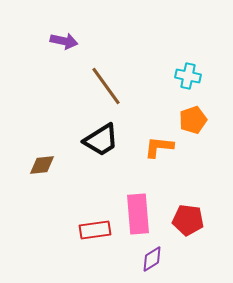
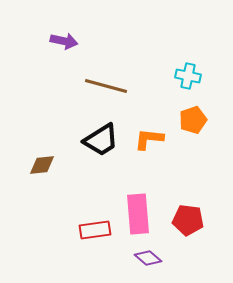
brown line: rotated 39 degrees counterclockwise
orange L-shape: moved 10 px left, 8 px up
purple diamond: moved 4 px left, 1 px up; rotated 72 degrees clockwise
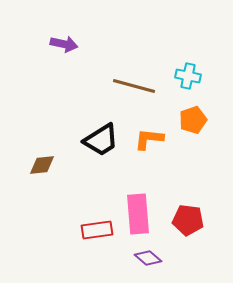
purple arrow: moved 3 px down
brown line: moved 28 px right
red rectangle: moved 2 px right
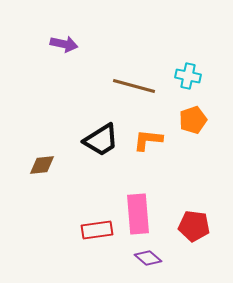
orange L-shape: moved 1 px left, 1 px down
red pentagon: moved 6 px right, 6 px down
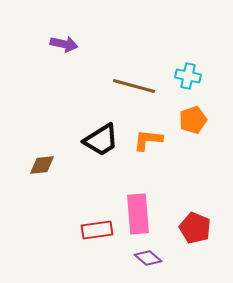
red pentagon: moved 1 px right, 2 px down; rotated 16 degrees clockwise
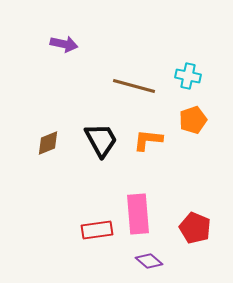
black trapezoid: rotated 87 degrees counterclockwise
brown diamond: moved 6 px right, 22 px up; rotated 16 degrees counterclockwise
purple diamond: moved 1 px right, 3 px down
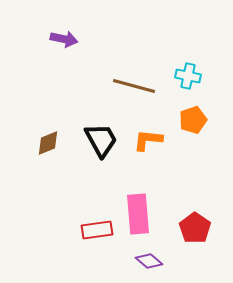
purple arrow: moved 5 px up
red pentagon: rotated 12 degrees clockwise
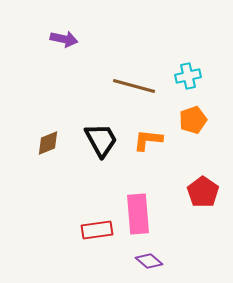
cyan cross: rotated 25 degrees counterclockwise
red pentagon: moved 8 px right, 36 px up
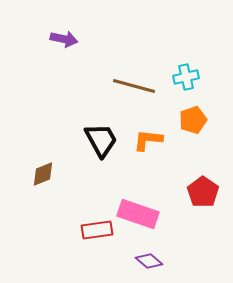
cyan cross: moved 2 px left, 1 px down
brown diamond: moved 5 px left, 31 px down
pink rectangle: rotated 66 degrees counterclockwise
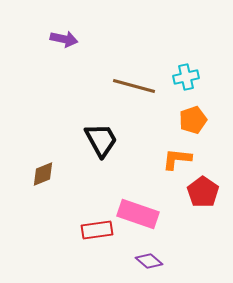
orange L-shape: moved 29 px right, 19 px down
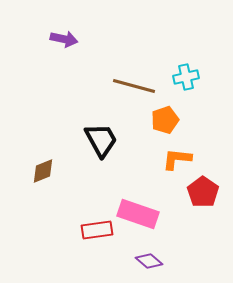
orange pentagon: moved 28 px left
brown diamond: moved 3 px up
